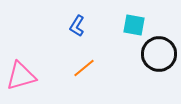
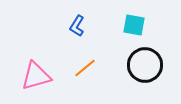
black circle: moved 14 px left, 11 px down
orange line: moved 1 px right
pink triangle: moved 15 px right
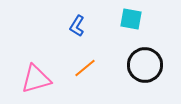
cyan square: moved 3 px left, 6 px up
pink triangle: moved 3 px down
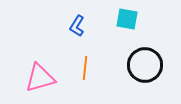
cyan square: moved 4 px left
orange line: rotated 45 degrees counterclockwise
pink triangle: moved 4 px right, 1 px up
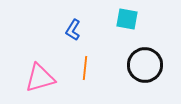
blue L-shape: moved 4 px left, 4 px down
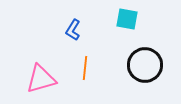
pink triangle: moved 1 px right, 1 px down
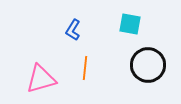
cyan square: moved 3 px right, 5 px down
black circle: moved 3 px right
